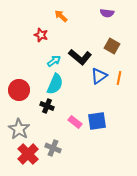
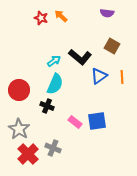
red star: moved 17 px up
orange line: moved 3 px right, 1 px up; rotated 16 degrees counterclockwise
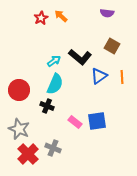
red star: rotated 24 degrees clockwise
gray star: rotated 10 degrees counterclockwise
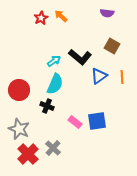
gray cross: rotated 21 degrees clockwise
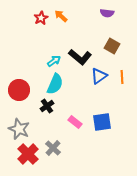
black cross: rotated 32 degrees clockwise
blue square: moved 5 px right, 1 px down
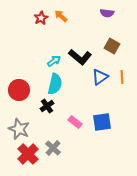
blue triangle: moved 1 px right, 1 px down
cyan semicircle: rotated 10 degrees counterclockwise
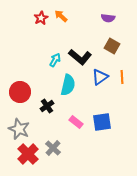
purple semicircle: moved 1 px right, 5 px down
cyan arrow: moved 1 px right, 1 px up; rotated 24 degrees counterclockwise
cyan semicircle: moved 13 px right, 1 px down
red circle: moved 1 px right, 2 px down
pink rectangle: moved 1 px right
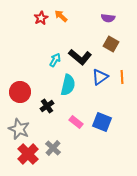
brown square: moved 1 px left, 2 px up
blue square: rotated 30 degrees clockwise
